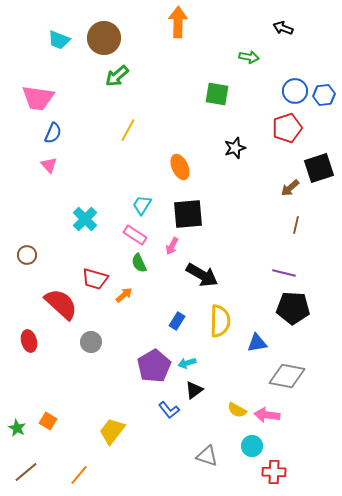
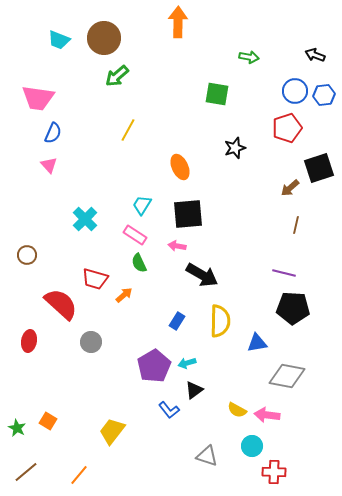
black arrow at (283, 28): moved 32 px right, 27 px down
pink arrow at (172, 246): moved 5 px right; rotated 72 degrees clockwise
red ellipse at (29, 341): rotated 25 degrees clockwise
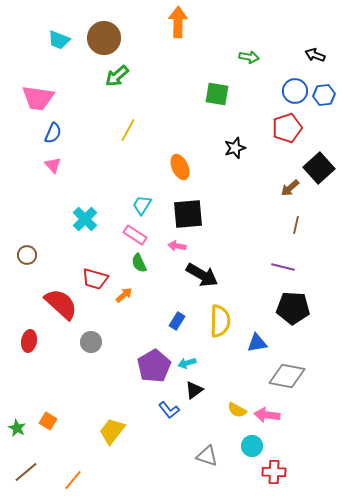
pink triangle at (49, 165): moved 4 px right
black square at (319, 168): rotated 24 degrees counterclockwise
purple line at (284, 273): moved 1 px left, 6 px up
orange line at (79, 475): moved 6 px left, 5 px down
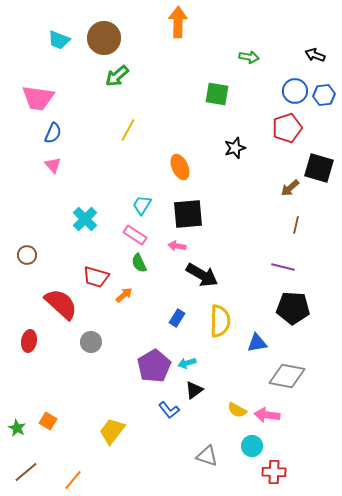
black square at (319, 168): rotated 32 degrees counterclockwise
red trapezoid at (95, 279): moved 1 px right, 2 px up
blue rectangle at (177, 321): moved 3 px up
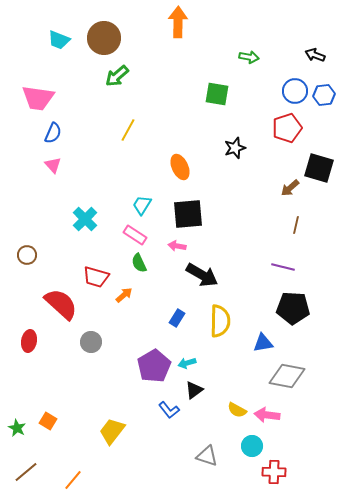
blue triangle at (257, 343): moved 6 px right
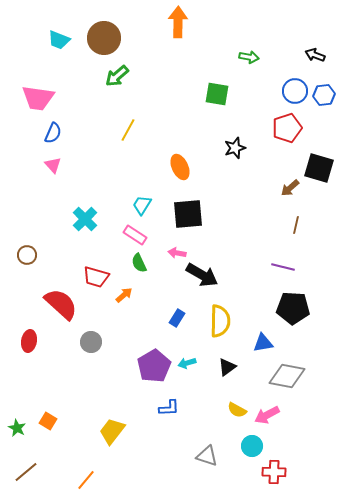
pink arrow at (177, 246): moved 7 px down
black triangle at (194, 390): moved 33 px right, 23 px up
blue L-shape at (169, 410): moved 2 px up; rotated 55 degrees counterclockwise
pink arrow at (267, 415): rotated 35 degrees counterclockwise
orange line at (73, 480): moved 13 px right
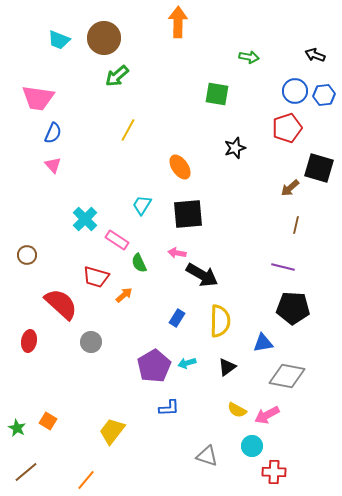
orange ellipse at (180, 167): rotated 10 degrees counterclockwise
pink rectangle at (135, 235): moved 18 px left, 5 px down
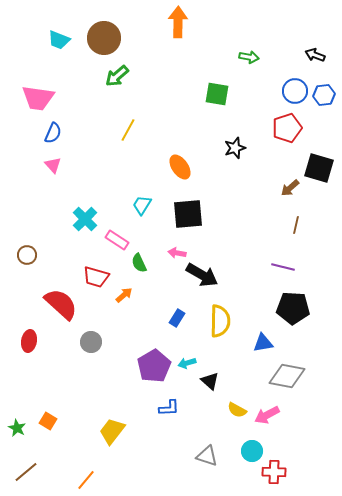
black triangle at (227, 367): moved 17 px left, 14 px down; rotated 42 degrees counterclockwise
cyan circle at (252, 446): moved 5 px down
